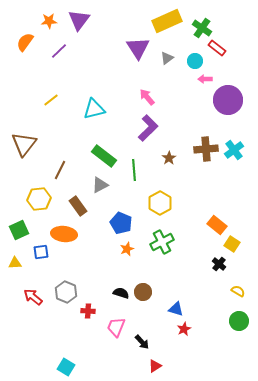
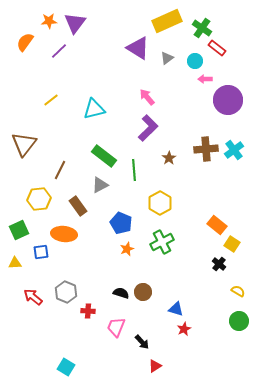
purple triangle at (79, 20): moved 4 px left, 3 px down
purple triangle at (138, 48): rotated 25 degrees counterclockwise
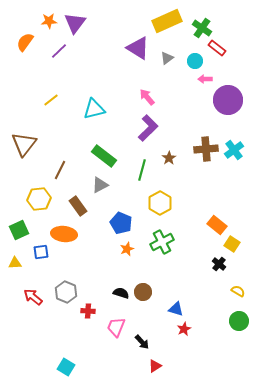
green line at (134, 170): moved 8 px right; rotated 20 degrees clockwise
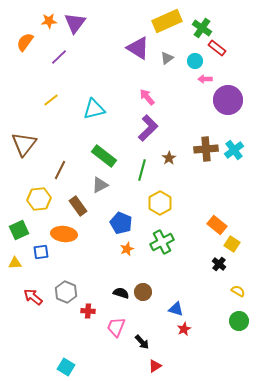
purple line at (59, 51): moved 6 px down
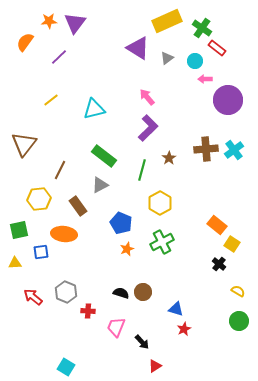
green square at (19, 230): rotated 12 degrees clockwise
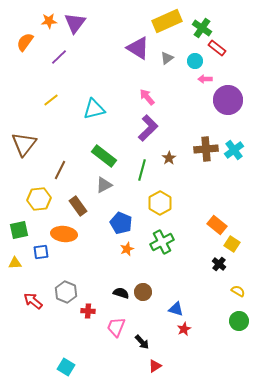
gray triangle at (100, 185): moved 4 px right
red arrow at (33, 297): moved 4 px down
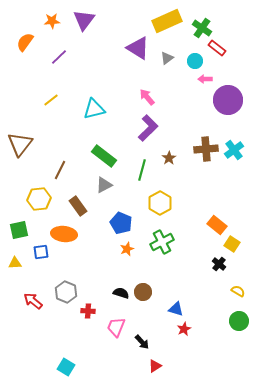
orange star at (49, 21): moved 3 px right
purple triangle at (75, 23): moved 9 px right, 3 px up
brown triangle at (24, 144): moved 4 px left
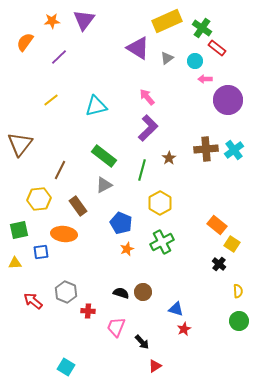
cyan triangle at (94, 109): moved 2 px right, 3 px up
yellow semicircle at (238, 291): rotated 56 degrees clockwise
